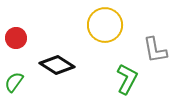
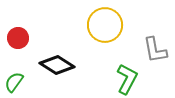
red circle: moved 2 px right
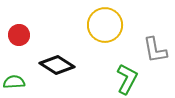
red circle: moved 1 px right, 3 px up
green semicircle: rotated 50 degrees clockwise
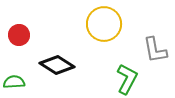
yellow circle: moved 1 px left, 1 px up
